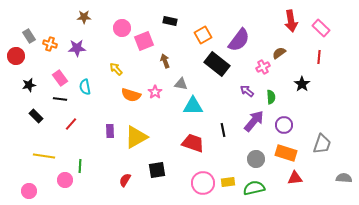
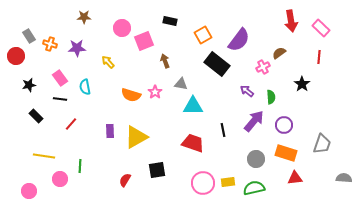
yellow arrow at (116, 69): moved 8 px left, 7 px up
pink circle at (65, 180): moved 5 px left, 1 px up
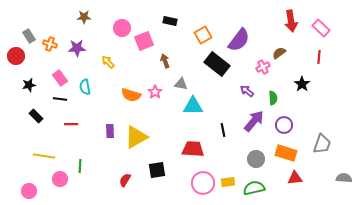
green semicircle at (271, 97): moved 2 px right, 1 px down
red line at (71, 124): rotated 48 degrees clockwise
red trapezoid at (193, 143): moved 6 px down; rotated 15 degrees counterclockwise
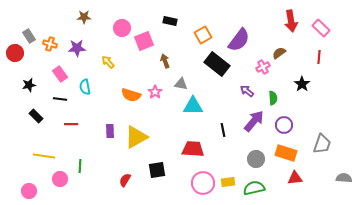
red circle at (16, 56): moved 1 px left, 3 px up
pink rectangle at (60, 78): moved 4 px up
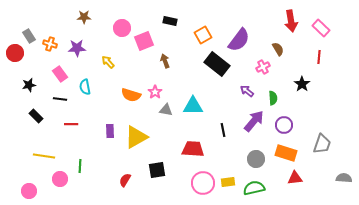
brown semicircle at (279, 53): moved 1 px left, 4 px up; rotated 96 degrees clockwise
gray triangle at (181, 84): moved 15 px left, 26 px down
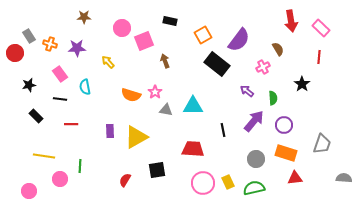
yellow rectangle at (228, 182): rotated 72 degrees clockwise
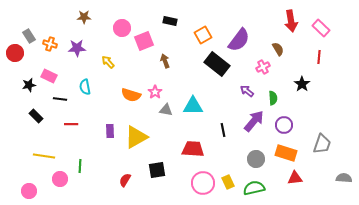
pink rectangle at (60, 74): moved 11 px left, 2 px down; rotated 28 degrees counterclockwise
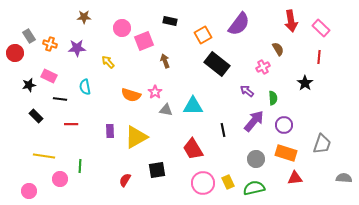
purple semicircle at (239, 40): moved 16 px up
black star at (302, 84): moved 3 px right, 1 px up
red trapezoid at (193, 149): rotated 125 degrees counterclockwise
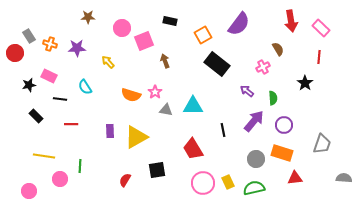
brown star at (84, 17): moved 4 px right
cyan semicircle at (85, 87): rotated 21 degrees counterclockwise
orange rectangle at (286, 153): moved 4 px left
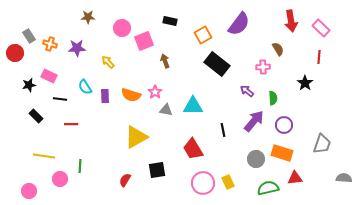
pink cross at (263, 67): rotated 24 degrees clockwise
purple rectangle at (110, 131): moved 5 px left, 35 px up
green semicircle at (254, 188): moved 14 px right
